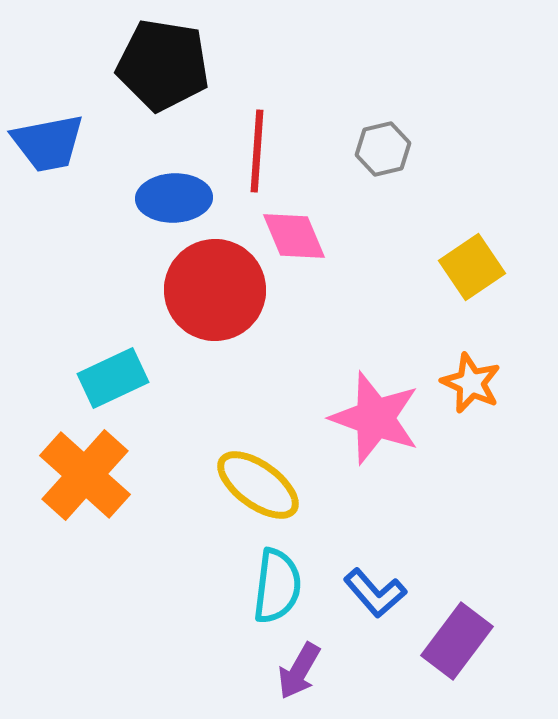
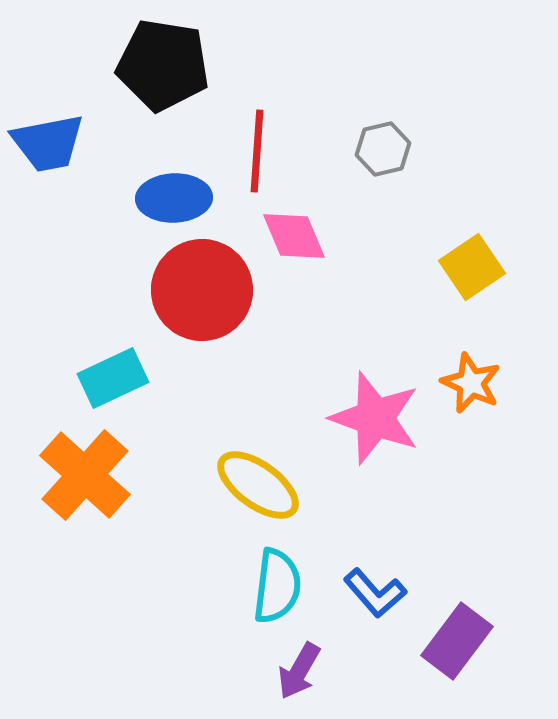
red circle: moved 13 px left
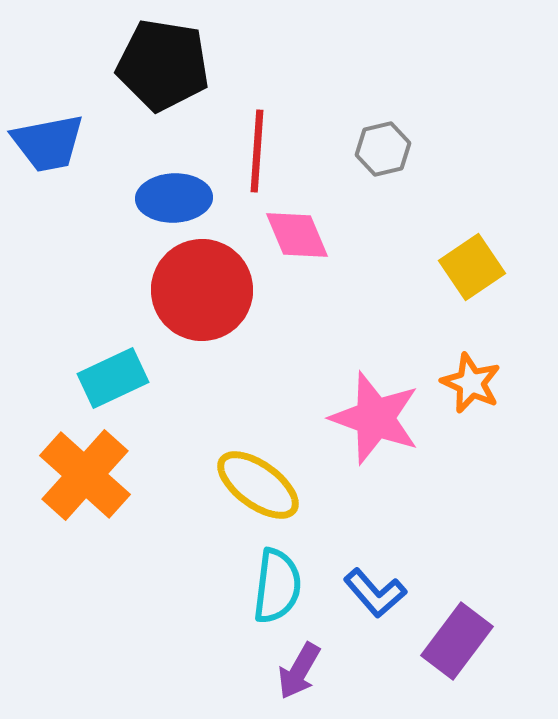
pink diamond: moved 3 px right, 1 px up
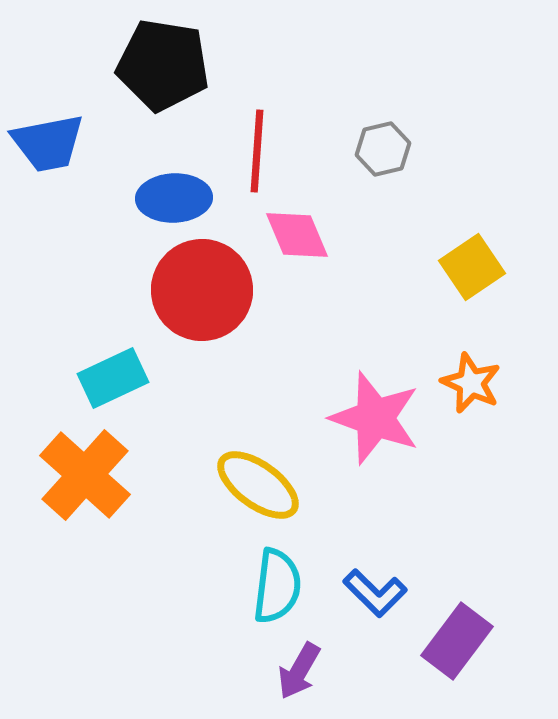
blue L-shape: rotated 4 degrees counterclockwise
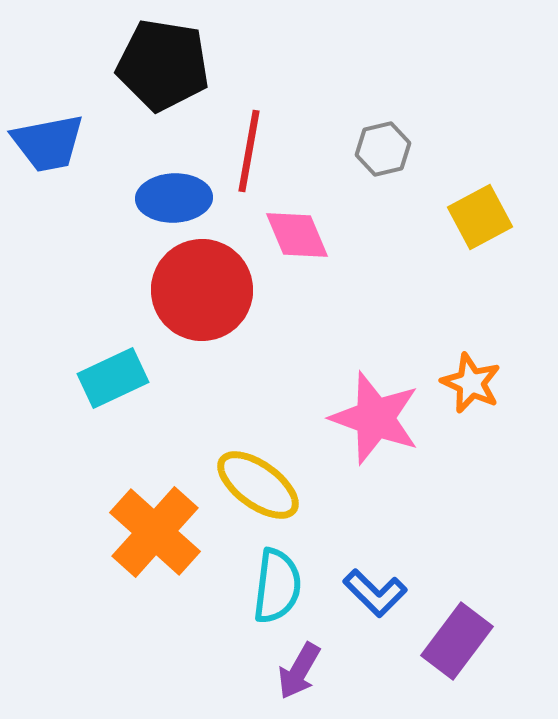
red line: moved 8 px left; rotated 6 degrees clockwise
yellow square: moved 8 px right, 50 px up; rotated 6 degrees clockwise
orange cross: moved 70 px right, 57 px down
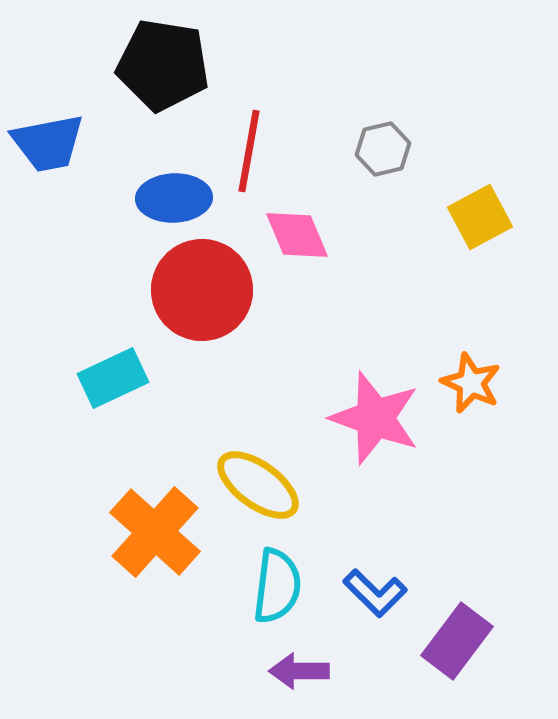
purple arrow: rotated 60 degrees clockwise
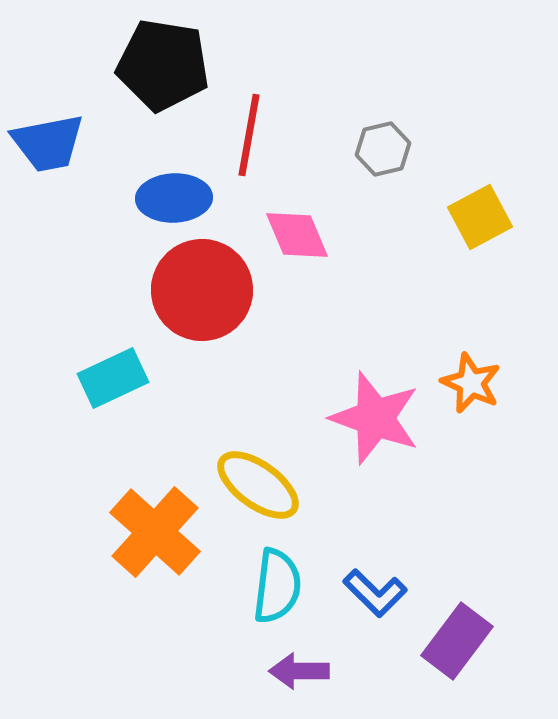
red line: moved 16 px up
